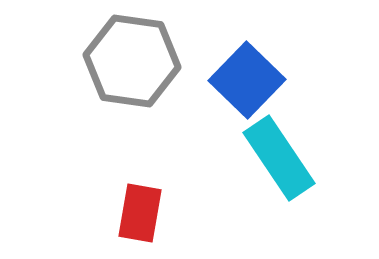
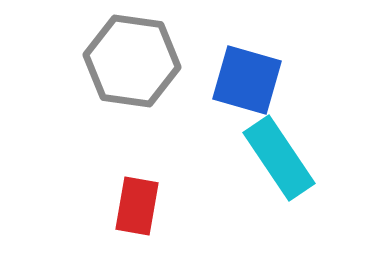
blue square: rotated 28 degrees counterclockwise
red rectangle: moved 3 px left, 7 px up
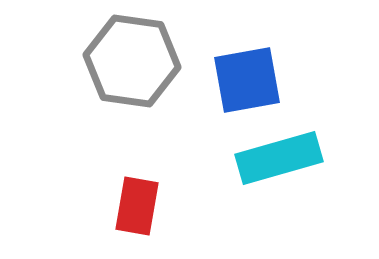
blue square: rotated 26 degrees counterclockwise
cyan rectangle: rotated 72 degrees counterclockwise
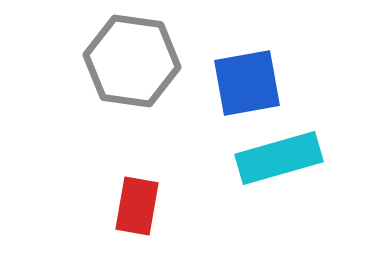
blue square: moved 3 px down
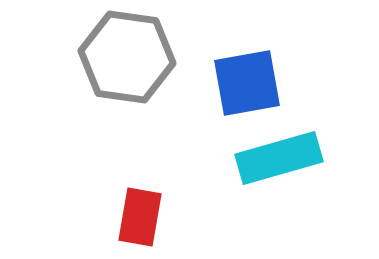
gray hexagon: moved 5 px left, 4 px up
red rectangle: moved 3 px right, 11 px down
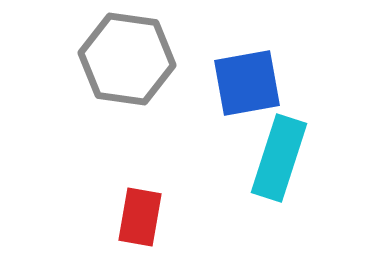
gray hexagon: moved 2 px down
cyan rectangle: rotated 56 degrees counterclockwise
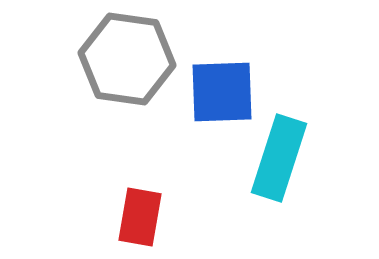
blue square: moved 25 px left, 9 px down; rotated 8 degrees clockwise
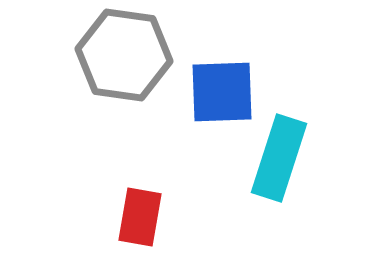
gray hexagon: moved 3 px left, 4 px up
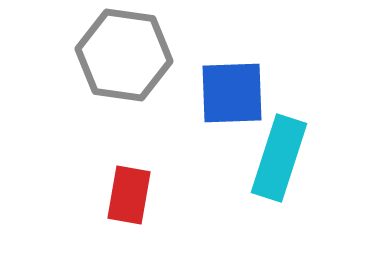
blue square: moved 10 px right, 1 px down
red rectangle: moved 11 px left, 22 px up
